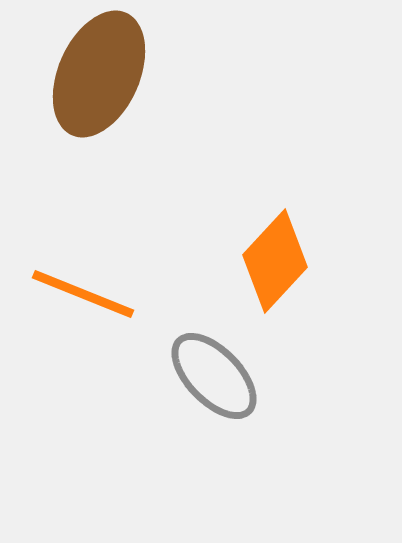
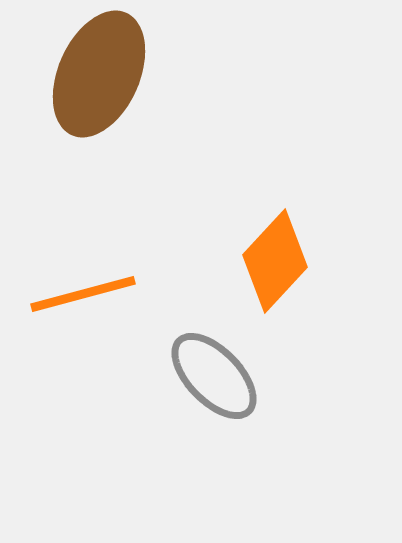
orange line: rotated 37 degrees counterclockwise
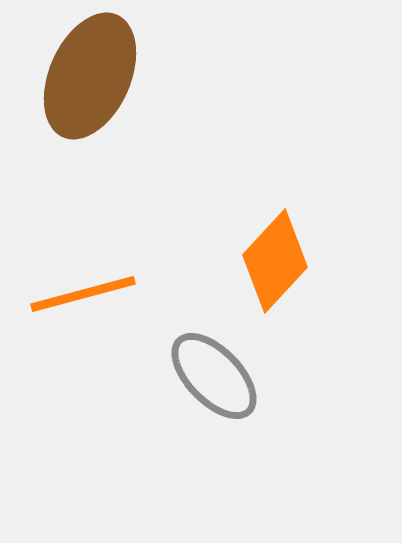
brown ellipse: moved 9 px left, 2 px down
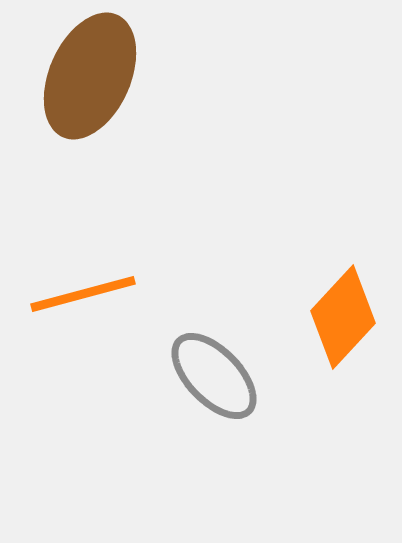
orange diamond: moved 68 px right, 56 px down
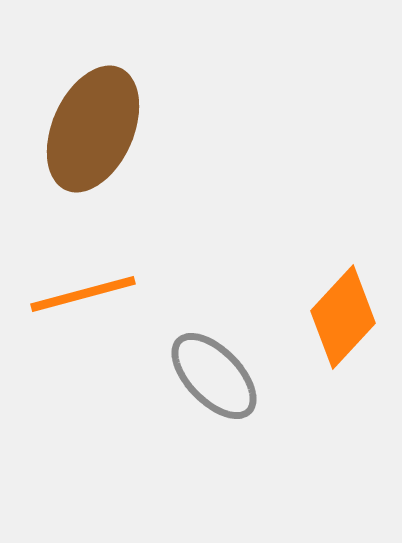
brown ellipse: moved 3 px right, 53 px down
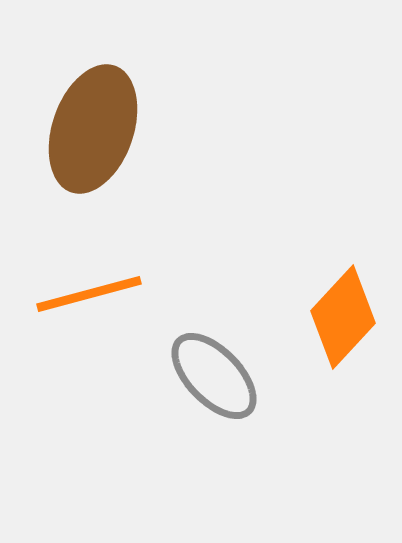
brown ellipse: rotated 5 degrees counterclockwise
orange line: moved 6 px right
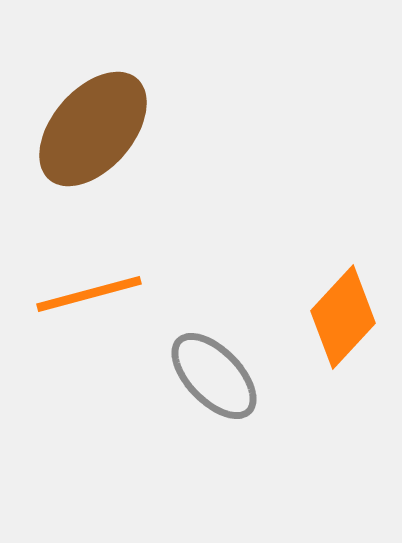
brown ellipse: rotated 22 degrees clockwise
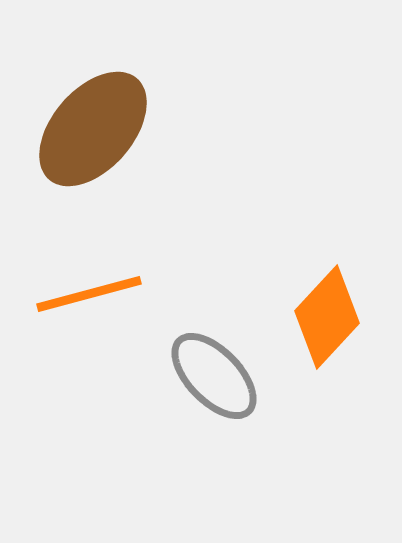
orange diamond: moved 16 px left
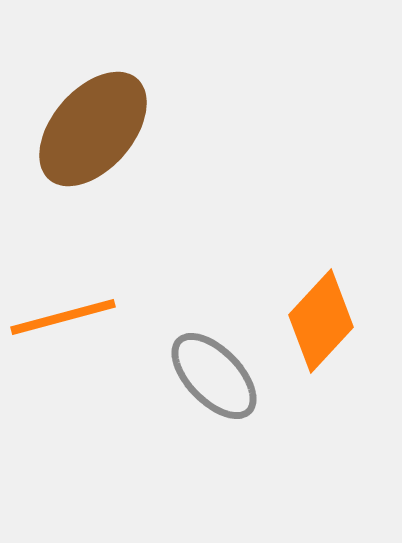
orange line: moved 26 px left, 23 px down
orange diamond: moved 6 px left, 4 px down
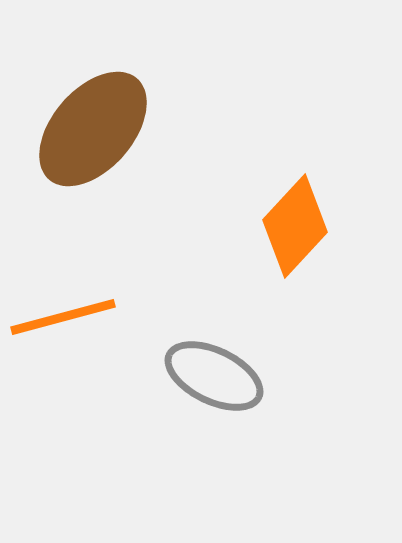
orange diamond: moved 26 px left, 95 px up
gray ellipse: rotated 20 degrees counterclockwise
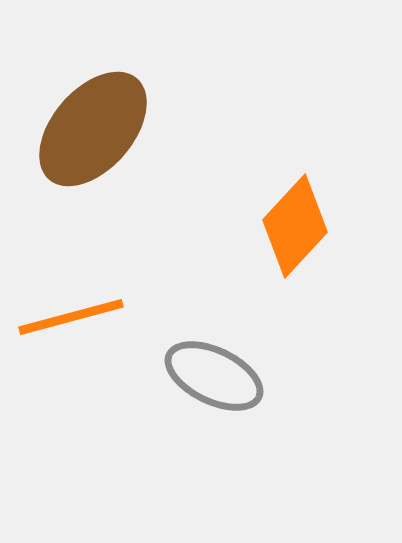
orange line: moved 8 px right
